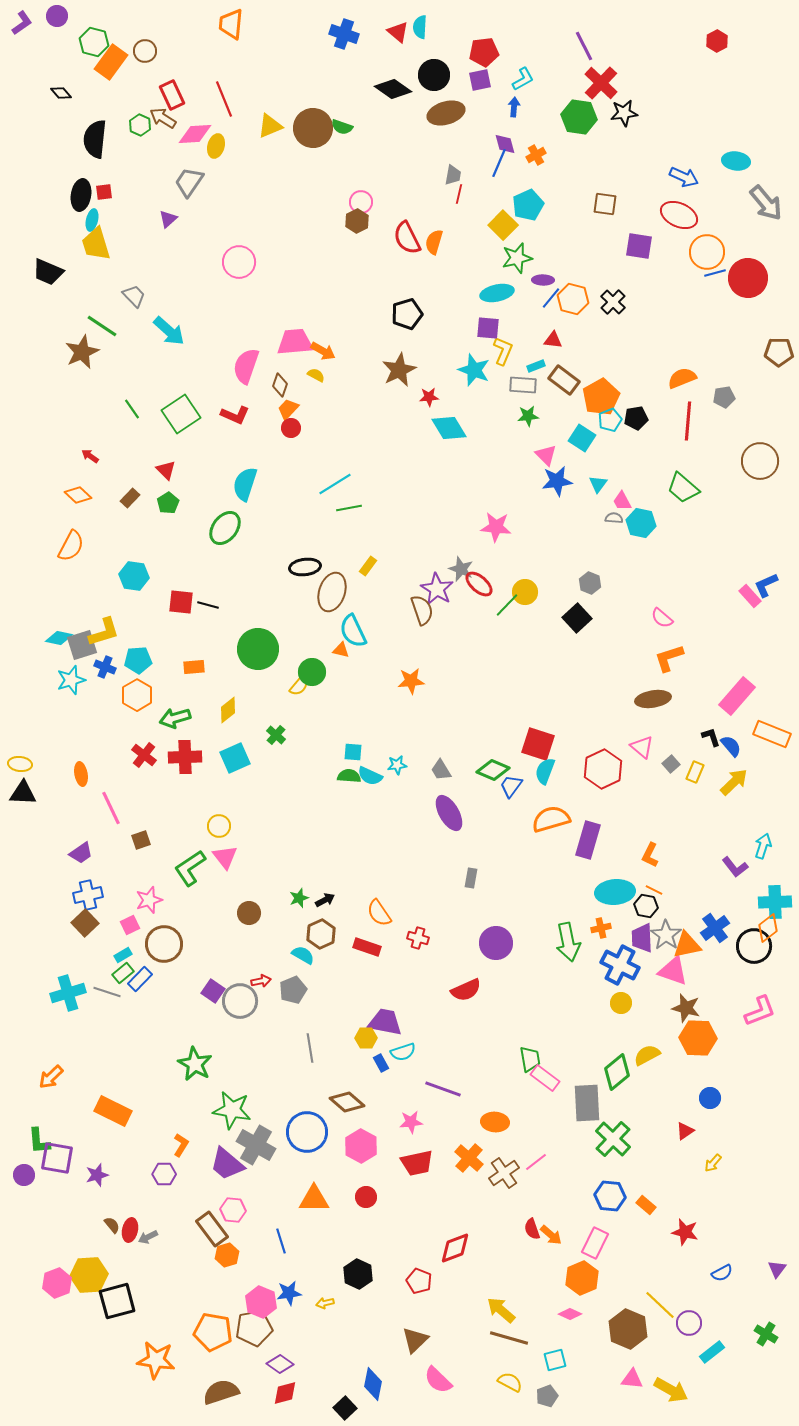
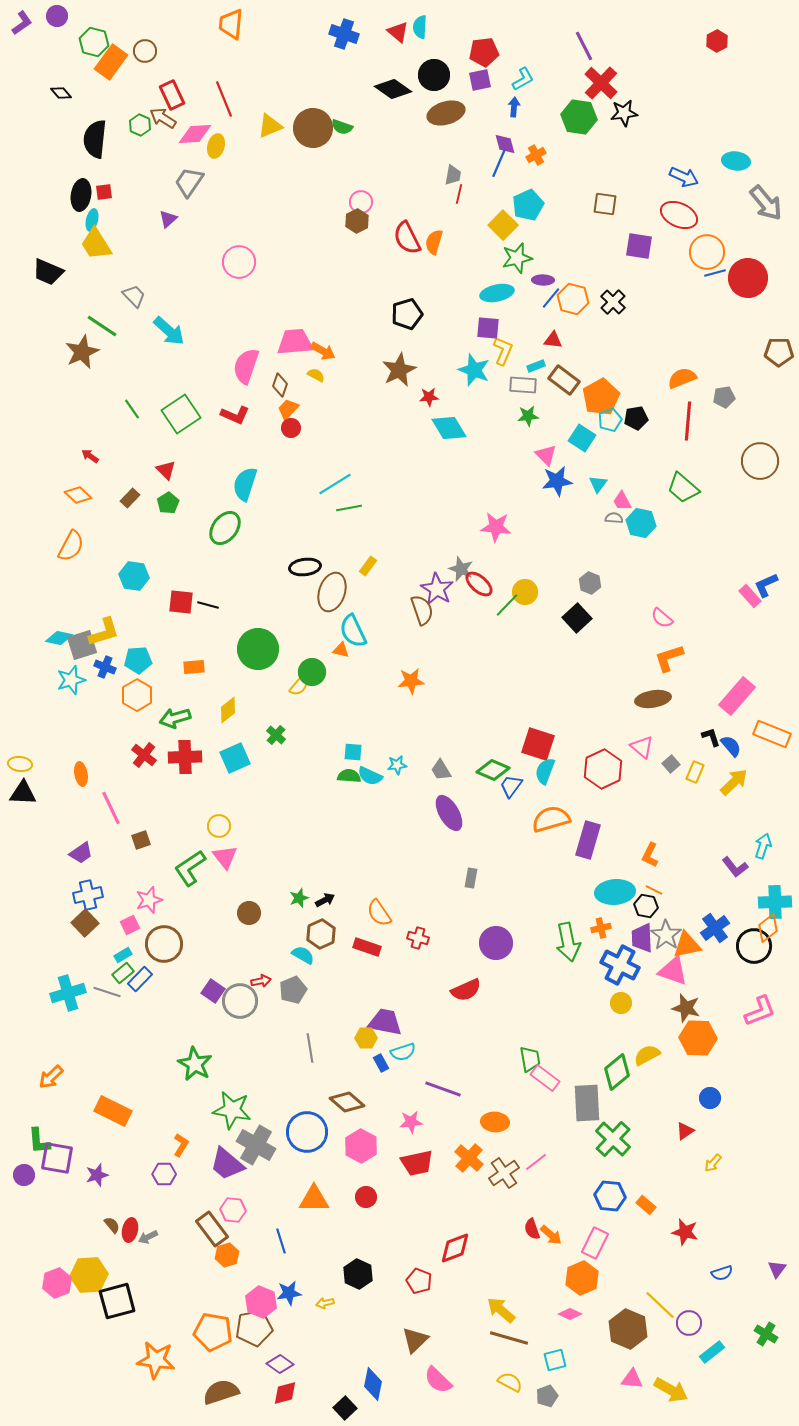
yellow trapezoid at (96, 244): rotated 15 degrees counterclockwise
blue semicircle at (722, 1273): rotated 10 degrees clockwise
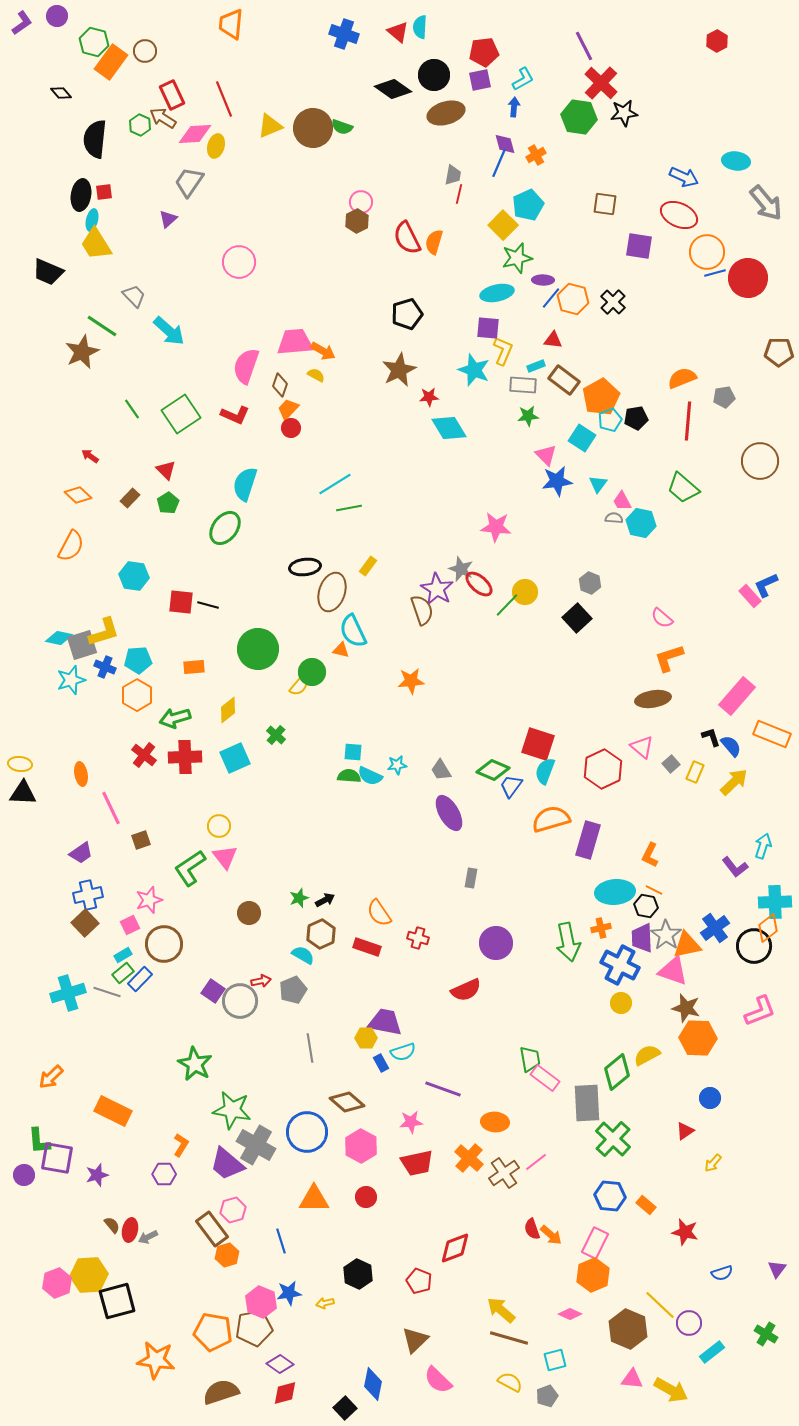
pink hexagon at (233, 1210): rotated 20 degrees counterclockwise
orange hexagon at (582, 1278): moved 11 px right, 3 px up
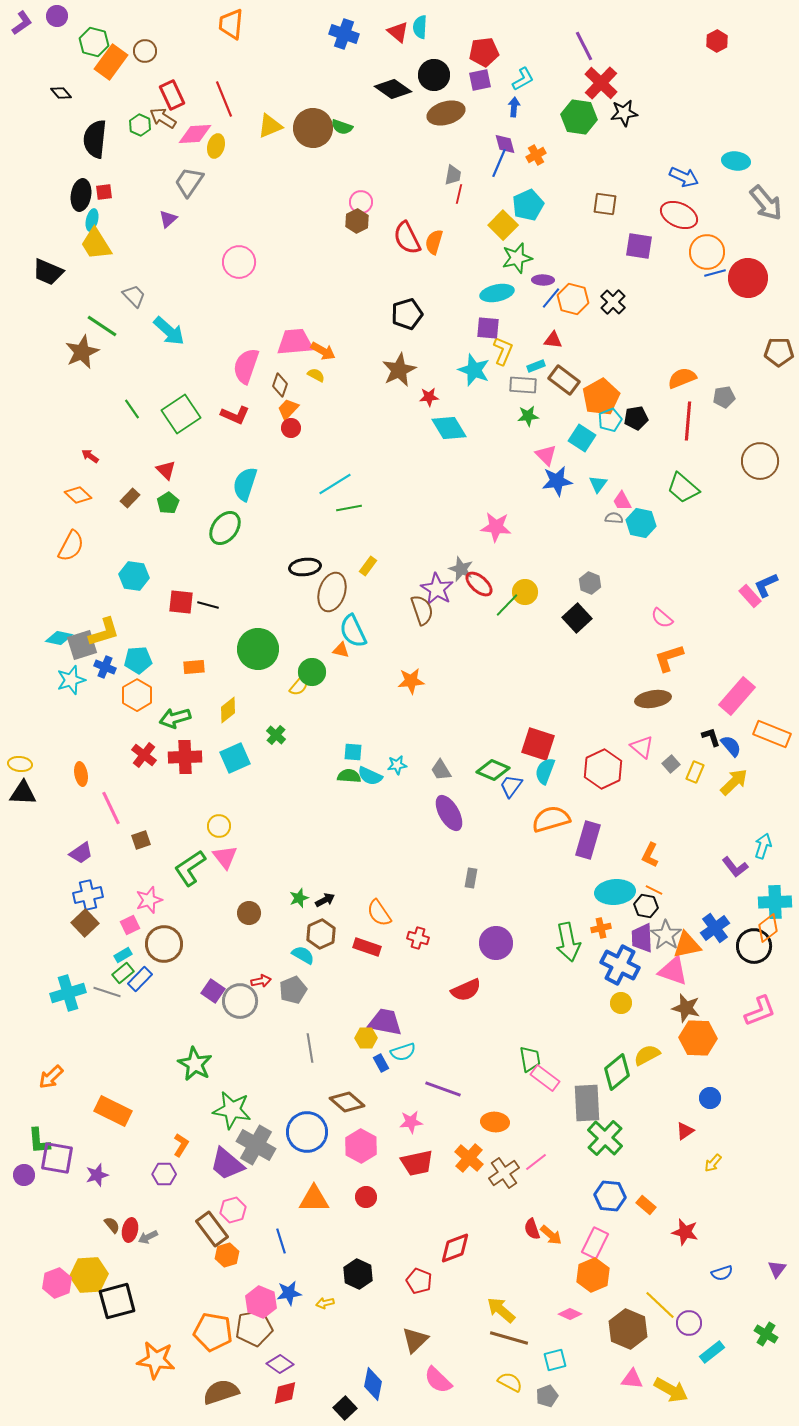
green cross at (613, 1139): moved 8 px left, 1 px up
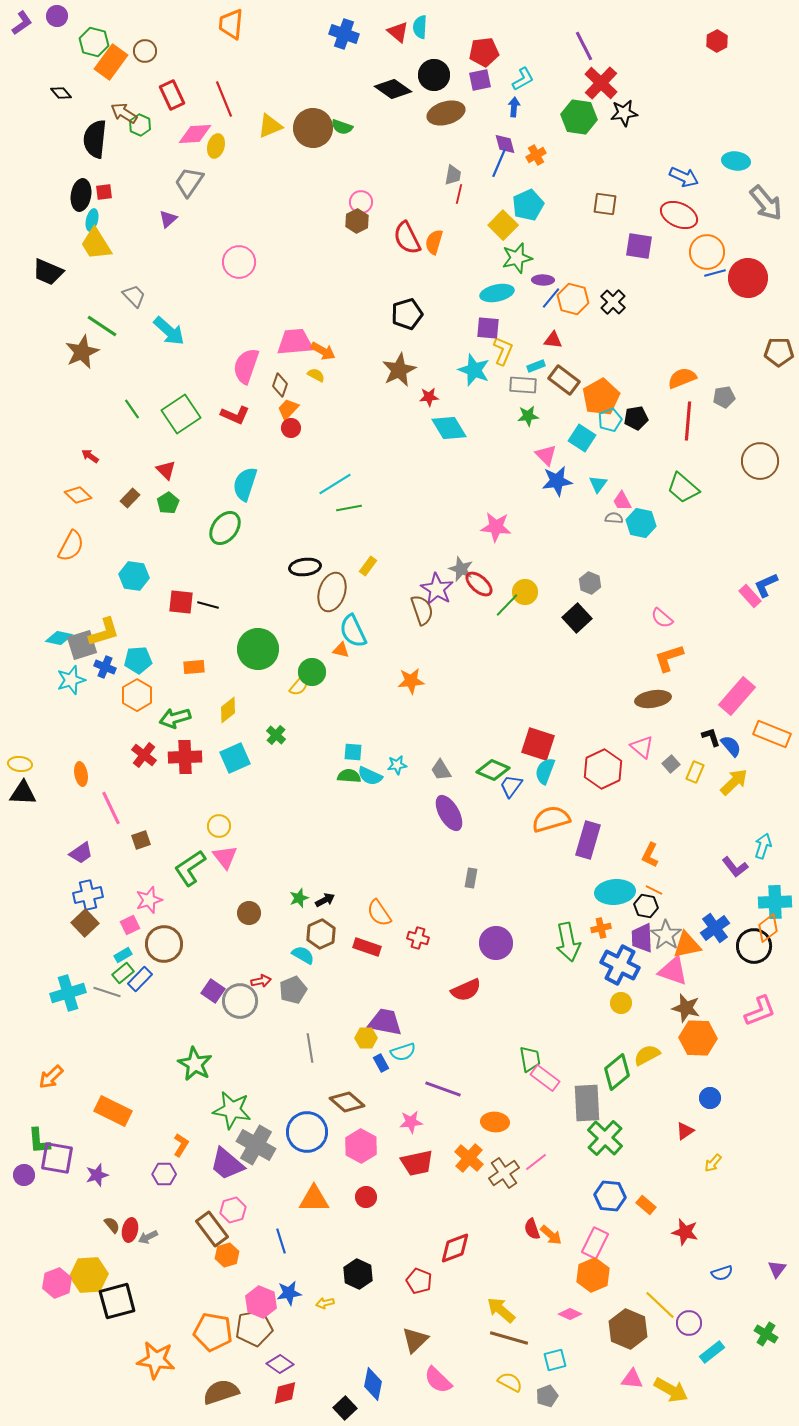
brown arrow at (163, 118): moved 39 px left, 5 px up
